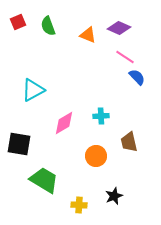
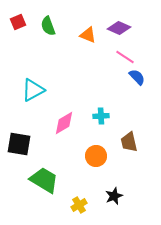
yellow cross: rotated 35 degrees counterclockwise
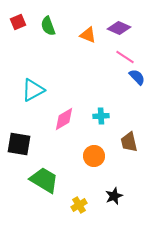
pink diamond: moved 4 px up
orange circle: moved 2 px left
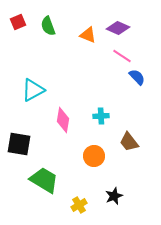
purple diamond: moved 1 px left
pink line: moved 3 px left, 1 px up
pink diamond: moved 1 px left, 1 px down; rotated 50 degrees counterclockwise
brown trapezoid: rotated 25 degrees counterclockwise
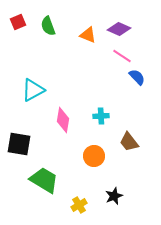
purple diamond: moved 1 px right, 1 px down
